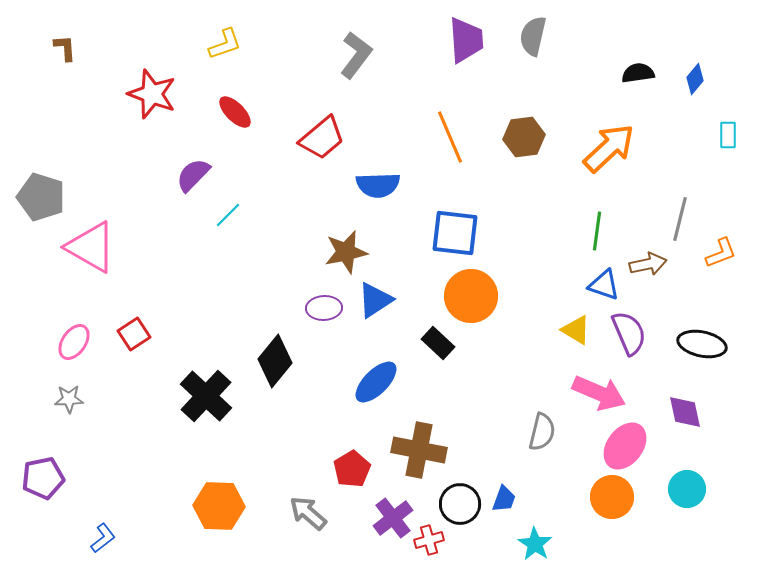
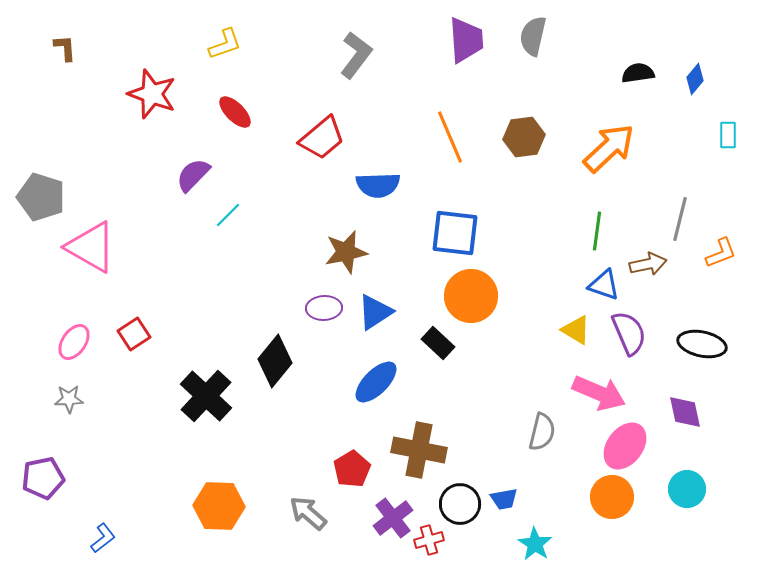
blue triangle at (375, 300): moved 12 px down
blue trapezoid at (504, 499): rotated 60 degrees clockwise
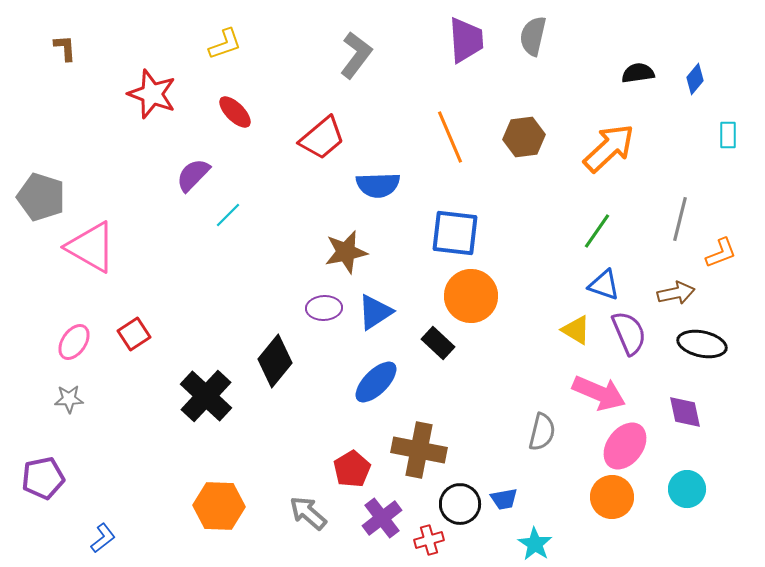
green line at (597, 231): rotated 27 degrees clockwise
brown arrow at (648, 264): moved 28 px right, 29 px down
purple cross at (393, 518): moved 11 px left
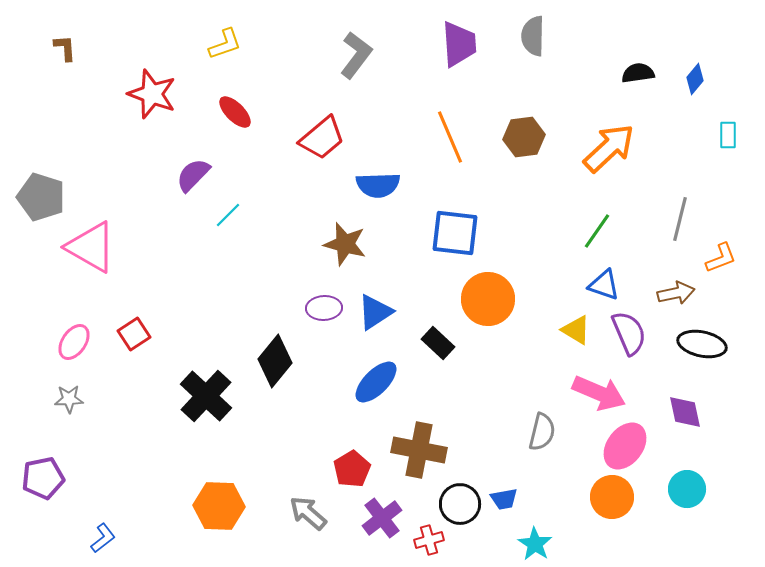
gray semicircle at (533, 36): rotated 12 degrees counterclockwise
purple trapezoid at (466, 40): moved 7 px left, 4 px down
brown star at (346, 252): moved 1 px left, 8 px up; rotated 27 degrees clockwise
orange L-shape at (721, 253): moved 5 px down
orange circle at (471, 296): moved 17 px right, 3 px down
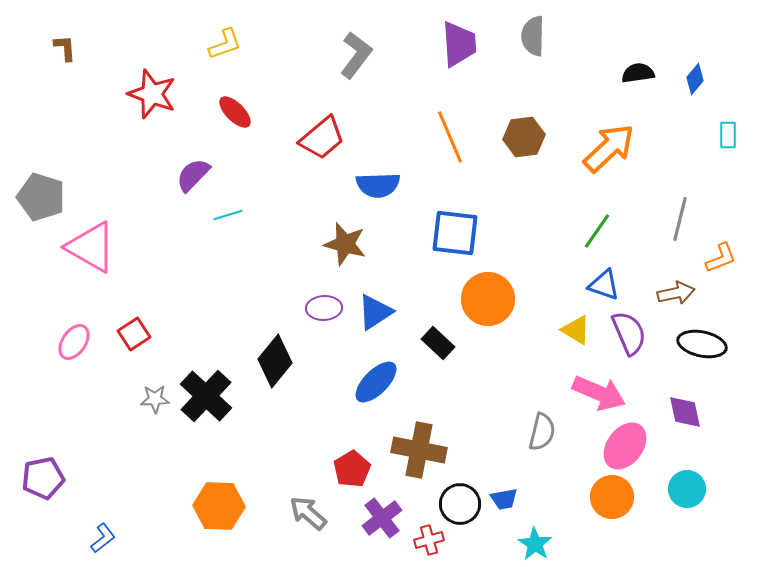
cyan line at (228, 215): rotated 28 degrees clockwise
gray star at (69, 399): moved 86 px right
